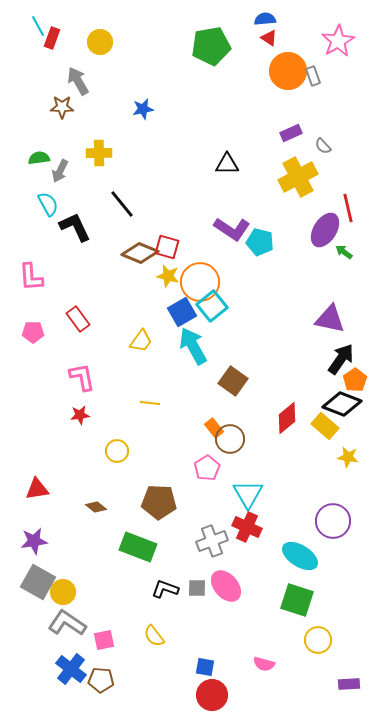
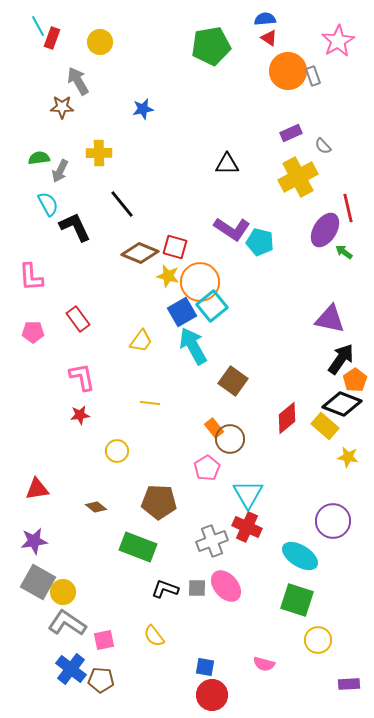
red square at (167, 247): moved 8 px right
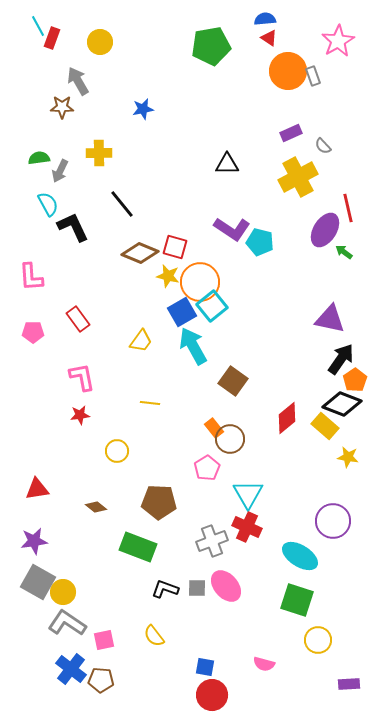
black L-shape at (75, 227): moved 2 px left
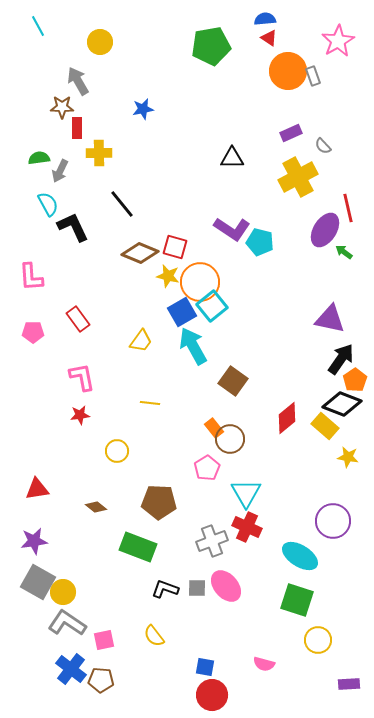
red rectangle at (52, 38): moved 25 px right, 90 px down; rotated 20 degrees counterclockwise
black triangle at (227, 164): moved 5 px right, 6 px up
cyan triangle at (248, 494): moved 2 px left, 1 px up
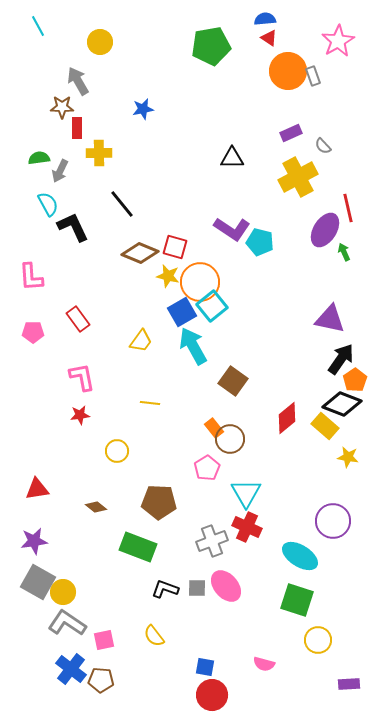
green arrow at (344, 252): rotated 30 degrees clockwise
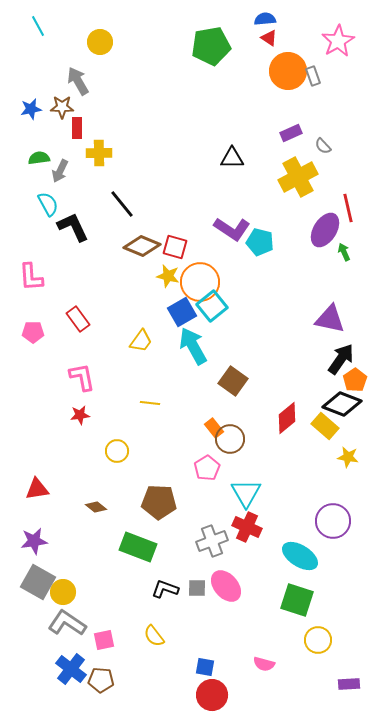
blue star at (143, 109): moved 112 px left
brown diamond at (140, 253): moved 2 px right, 7 px up
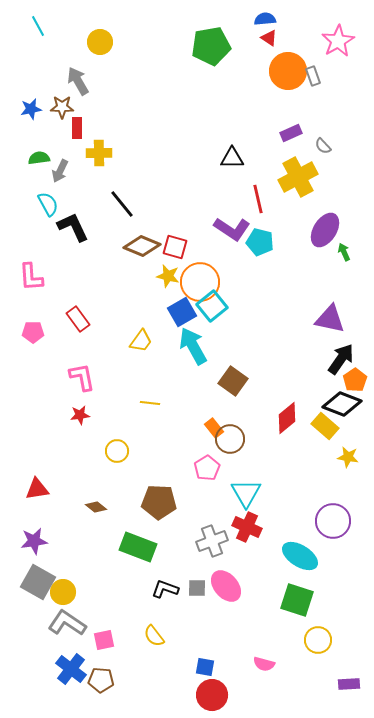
red line at (348, 208): moved 90 px left, 9 px up
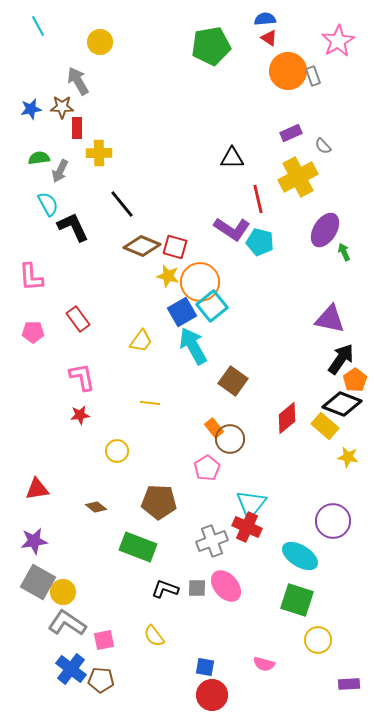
cyan triangle at (246, 493): moved 5 px right, 11 px down; rotated 8 degrees clockwise
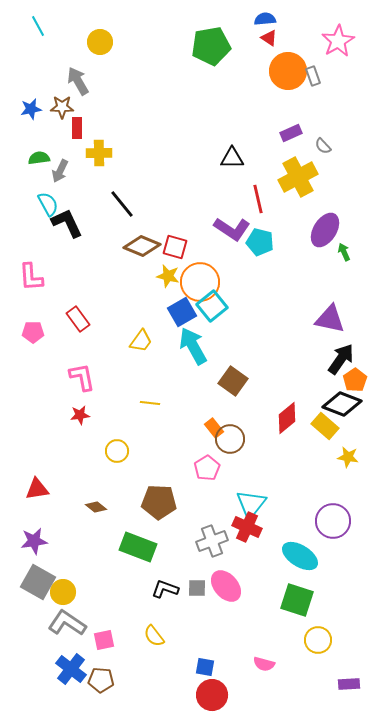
black L-shape at (73, 227): moved 6 px left, 4 px up
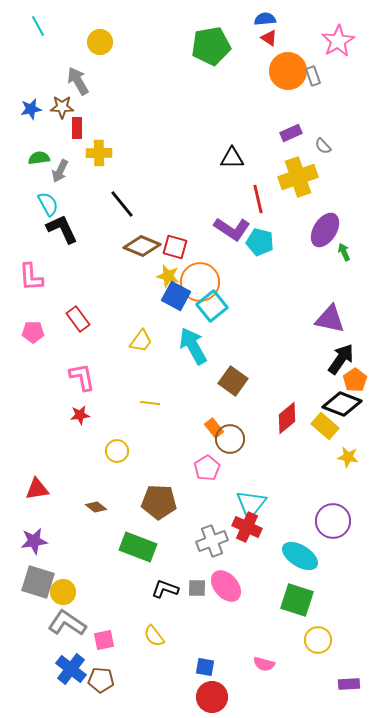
yellow cross at (298, 177): rotated 9 degrees clockwise
black L-shape at (67, 223): moved 5 px left, 6 px down
blue square at (182, 312): moved 6 px left, 16 px up; rotated 32 degrees counterclockwise
gray square at (38, 582): rotated 12 degrees counterclockwise
red circle at (212, 695): moved 2 px down
